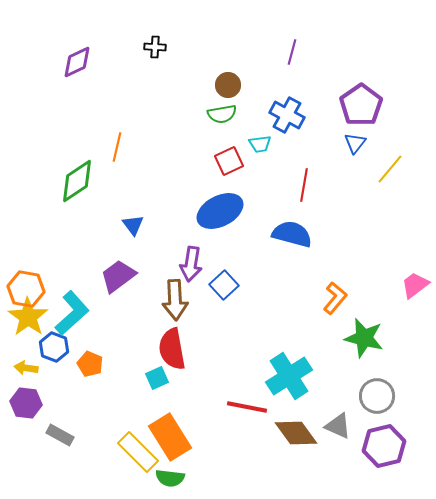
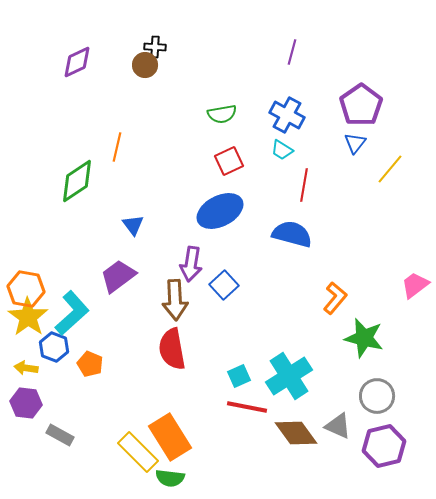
brown circle at (228, 85): moved 83 px left, 20 px up
cyan trapezoid at (260, 144): moved 22 px right, 6 px down; rotated 40 degrees clockwise
cyan square at (157, 378): moved 82 px right, 2 px up
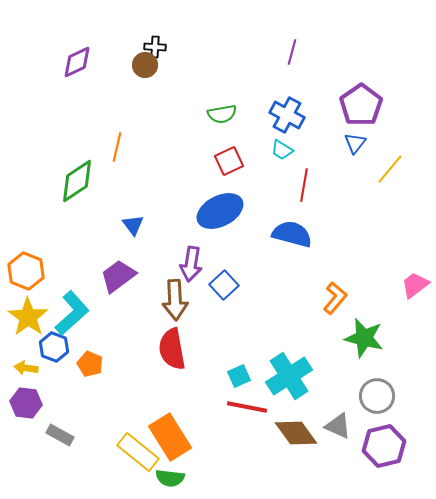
orange hexagon at (26, 289): moved 18 px up; rotated 12 degrees clockwise
yellow rectangle at (138, 452): rotated 6 degrees counterclockwise
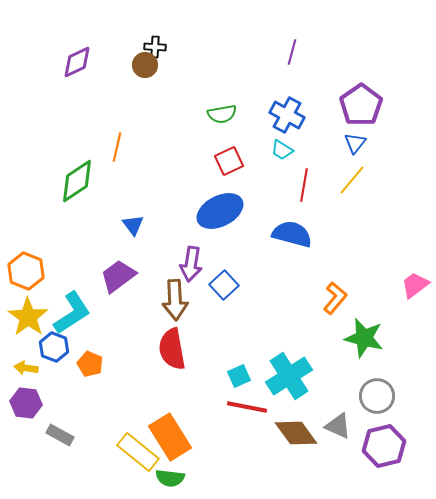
yellow line at (390, 169): moved 38 px left, 11 px down
cyan L-shape at (72, 313): rotated 9 degrees clockwise
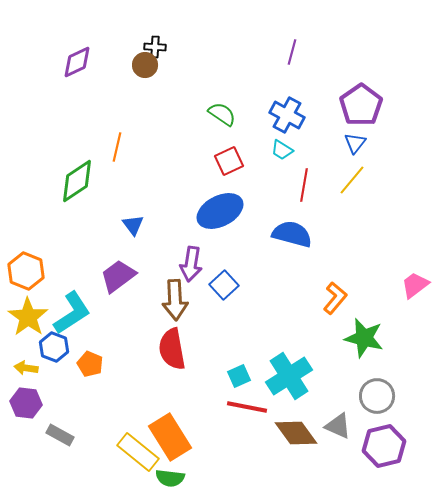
green semicircle at (222, 114): rotated 136 degrees counterclockwise
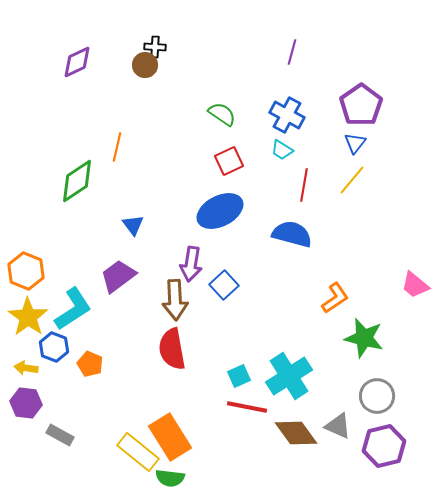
pink trapezoid at (415, 285): rotated 104 degrees counterclockwise
orange L-shape at (335, 298): rotated 16 degrees clockwise
cyan L-shape at (72, 313): moved 1 px right, 4 px up
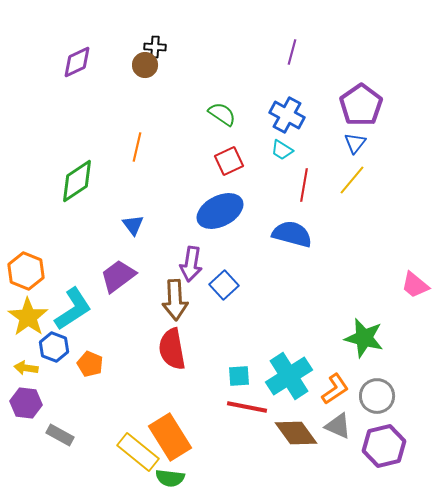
orange line at (117, 147): moved 20 px right
orange L-shape at (335, 298): moved 91 px down
cyan square at (239, 376): rotated 20 degrees clockwise
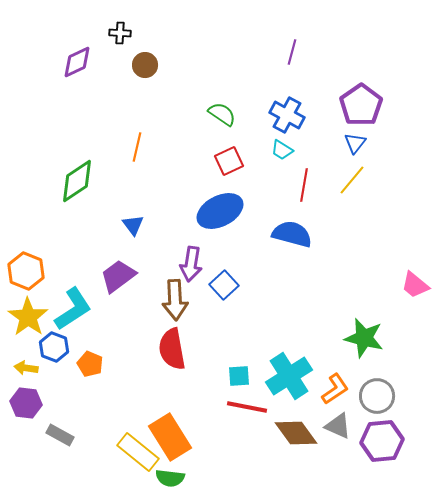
black cross at (155, 47): moved 35 px left, 14 px up
purple hexagon at (384, 446): moved 2 px left, 5 px up; rotated 9 degrees clockwise
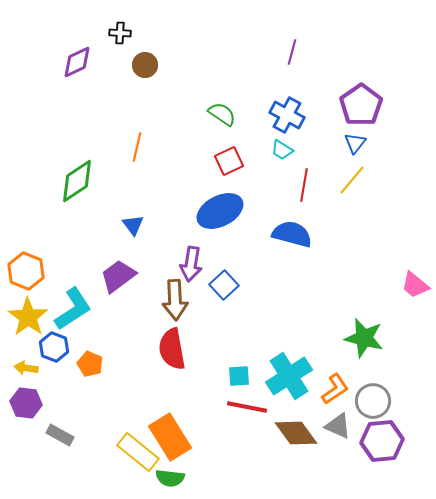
gray circle at (377, 396): moved 4 px left, 5 px down
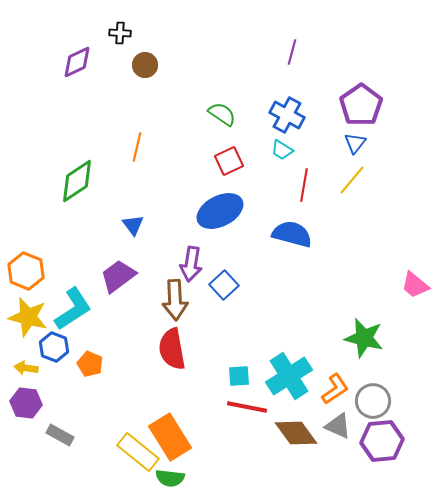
yellow star at (28, 317): rotated 21 degrees counterclockwise
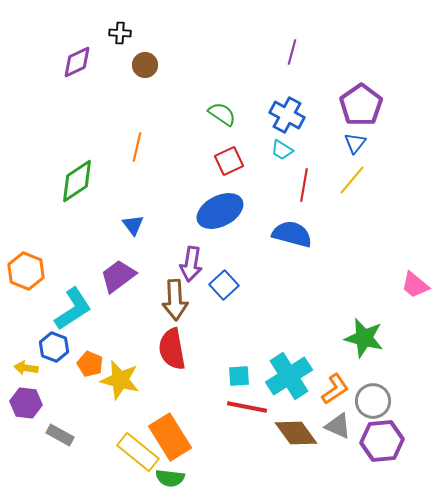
yellow star at (28, 317): moved 92 px right, 63 px down
